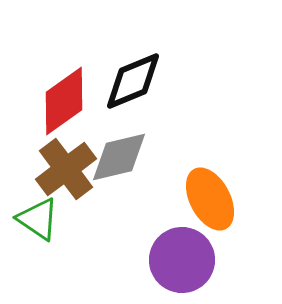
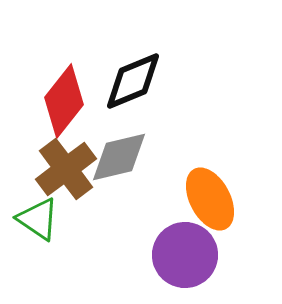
red diamond: rotated 16 degrees counterclockwise
purple circle: moved 3 px right, 5 px up
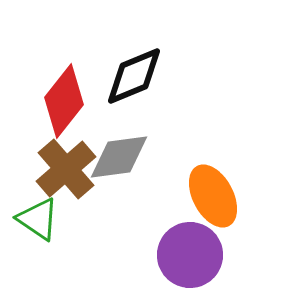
black diamond: moved 1 px right, 5 px up
gray diamond: rotated 6 degrees clockwise
brown cross: rotated 4 degrees counterclockwise
orange ellipse: moved 3 px right, 3 px up
purple circle: moved 5 px right
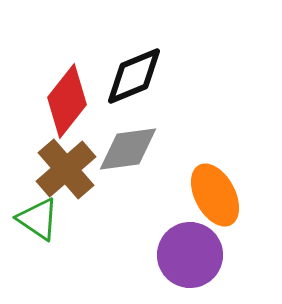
red diamond: moved 3 px right
gray diamond: moved 9 px right, 8 px up
orange ellipse: moved 2 px right, 1 px up
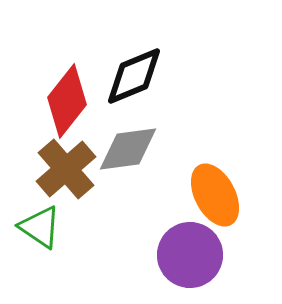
green triangle: moved 2 px right, 8 px down
